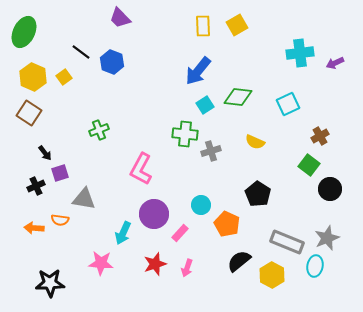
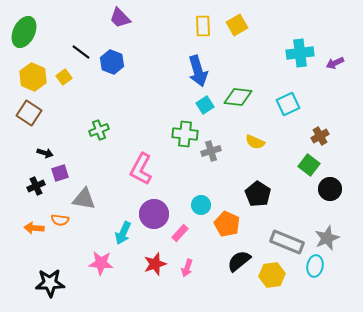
blue arrow at (198, 71): rotated 56 degrees counterclockwise
black arrow at (45, 153): rotated 35 degrees counterclockwise
yellow hexagon at (272, 275): rotated 25 degrees clockwise
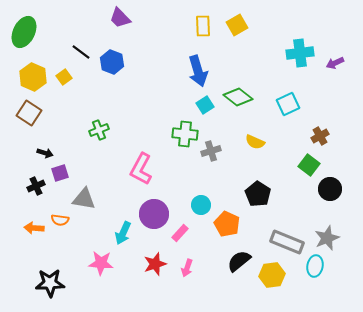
green diamond at (238, 97): rotated 32 degrees clockwise
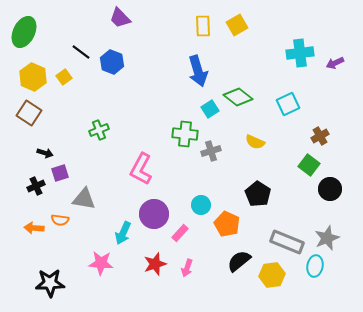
cyan square at (205, 105): moved 5 px right, 4 px down
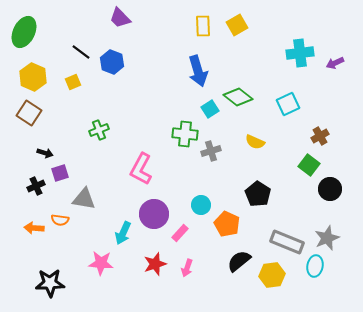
yellow square at (64, 77): moved 9 px right, 5 px down; rotated 14 degrees clockwise
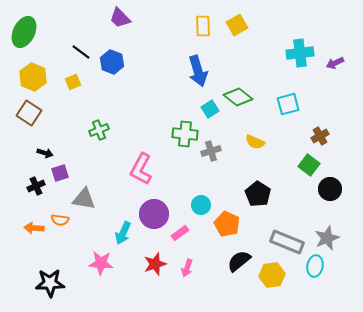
cyan square at (288, 104): rotated 10 degrees clockwise
pink rectangle at (180, 233): rotated 12 degrees clockwise
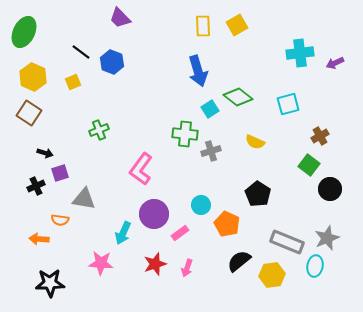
pink L-shape at (141, 169): rotated 8 degrees clockwise
orange arrow at (34, 228): moved 5 px right, 11 px down
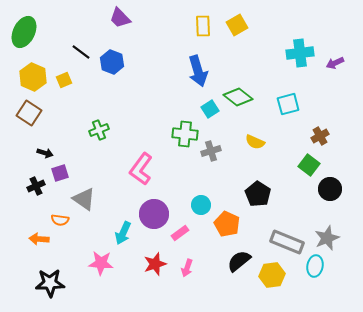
yellow square at (73, 82): moved 9 px left, 2 px up
gray triangle at (84, 199): rotated 25 degrees clockwise
